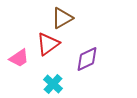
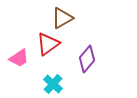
purple diamond: rotated 24 degrees counterclockwise
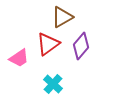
brown triangle: moved 1 px up
purple diamond: moved 6 px left, 13 px up
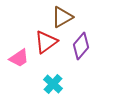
red triangle: moved 2 px left, 2 px up
